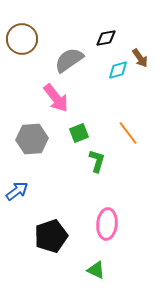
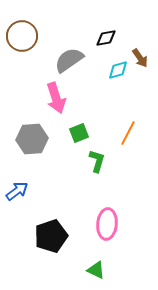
brown circle: moved 3 px up
pink arrow: rotated 20 degrees clockwise
orange line: rotated 65 degrees clockwise
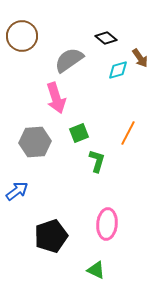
black diamond: rotated 50 degrees clockwise
gray hexagon: moved 3 px right, 3 px down
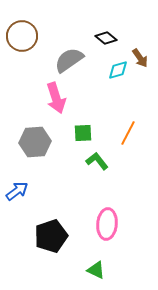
green square: moved 4 px right; rotated 18 degrees clockwise
green L-shape: rotated 55 degrees counterclockwise
